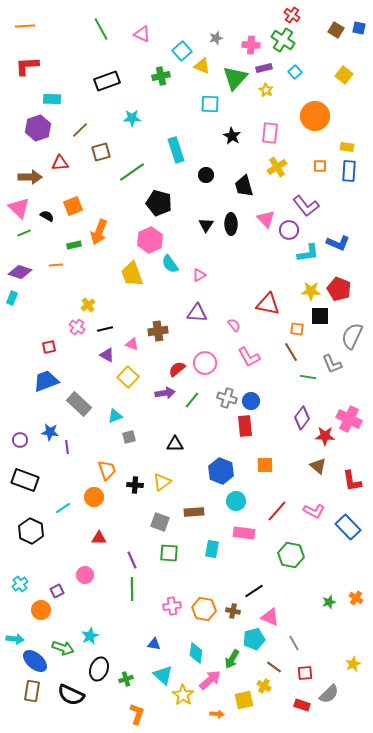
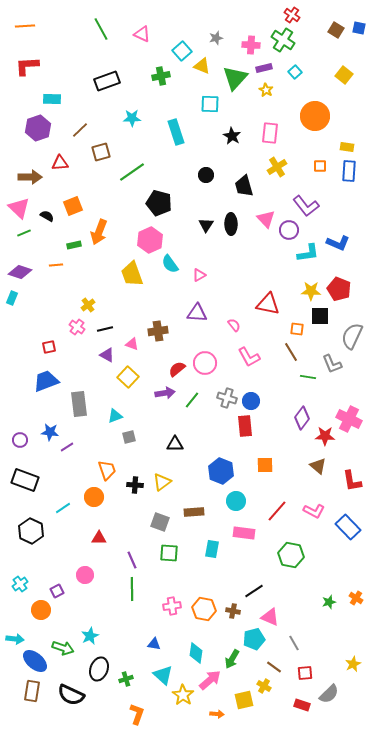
cyan rectangle at (176, 150): moved 18 px up
gray rectangle at (79, 404): rotated 40 degrees clockwise
purple line at (67, 447): rotated 64 degrees clockwise
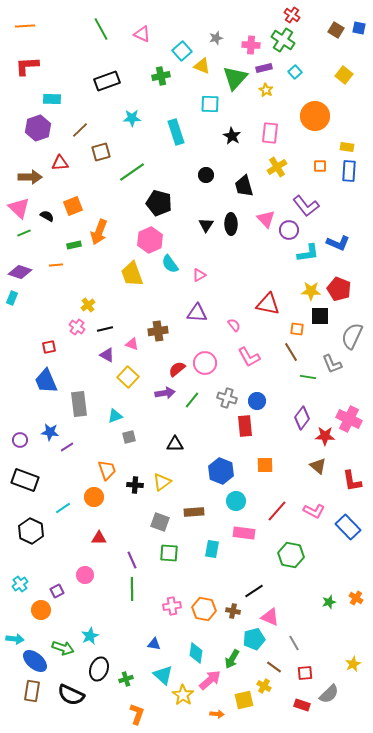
blue trapezoid at (46, 381): rotated 92 degrees counterclockwise
blue circle at (251, 401): moved 6 px right
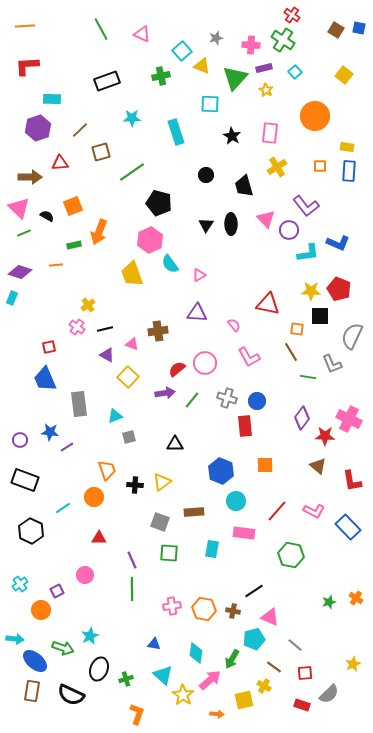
blue trapezoid at (46, 381): moved 1 px left, 2 px up
gray line at (294, 643): moved 1 px right, 2 px down; rotated 21 degrees counterclockwise
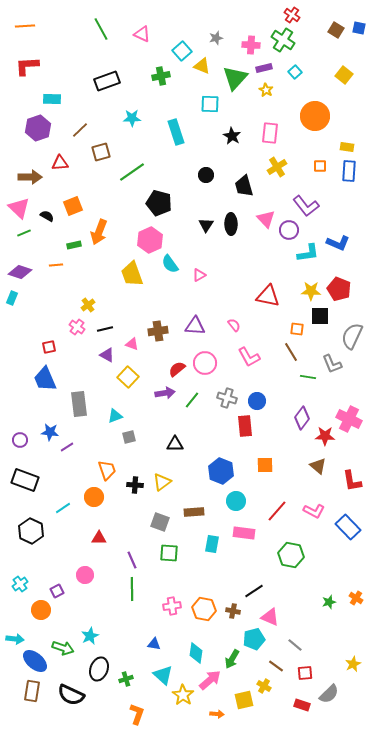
red triangle at (268, 304): moved 8 px up
purple triangle at (197, 313): moved 2 px left, 13 px down
cyan rectangle at (212, 549): moved 5 px up
brown line at (274, 667): moved 2 px right, 1 px up
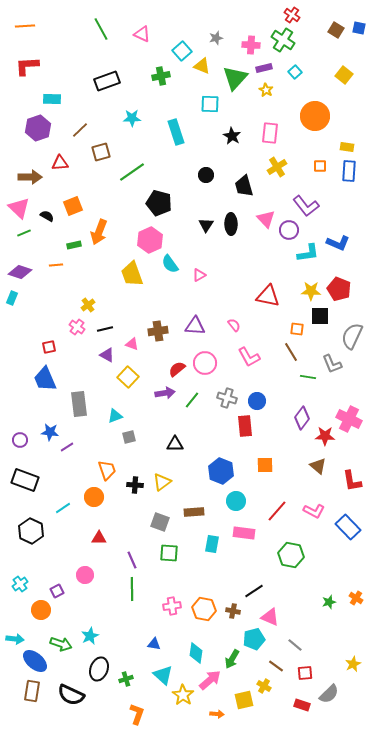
green arrow at (63, 648): moved 2 px left, 4 px up
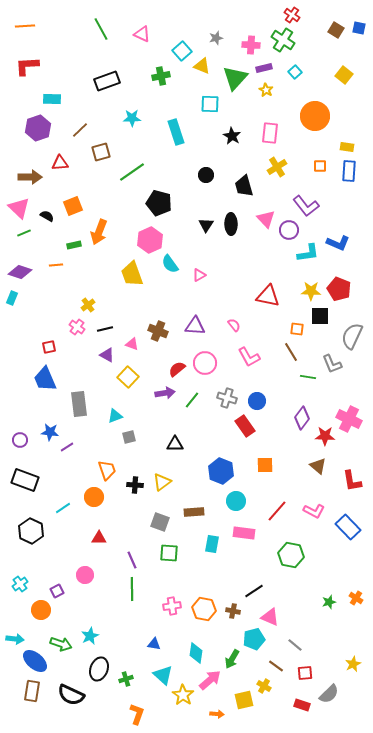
brown cross at (158, 331): rotated 30 degrees clockwise
red rectangle at (245, 426): rotated 30 degrees counterclockwise
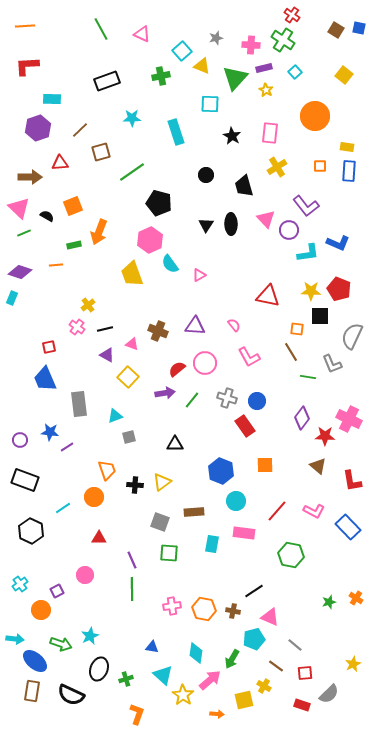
blue triangle at (154, 644): moved 2 px left, 3 px down
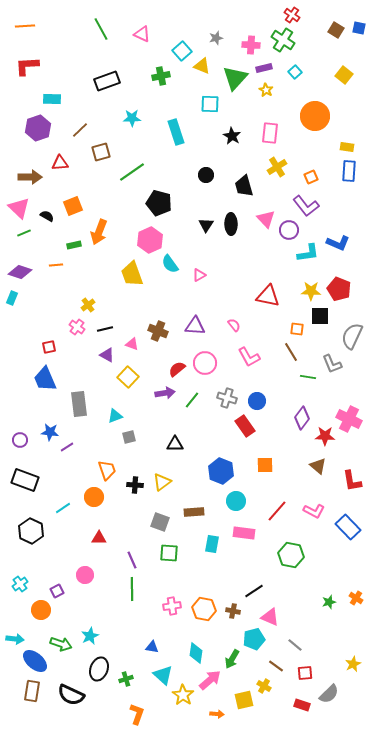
orange square at (320, 166): moved 9 px left, 11 px down; rotated 24 degrees counterclockwise
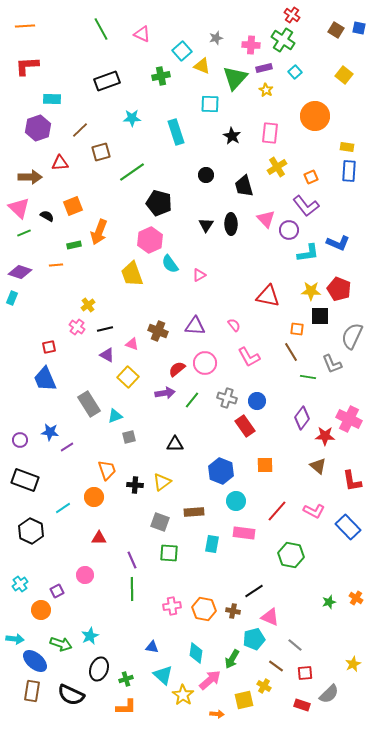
gray rectangle at (79, 404): moved 10 px right; rotated 25 degrees counterclockwise
orange L-shape at (137, 714): moved 11 px left, 7 px up; rotated 70 degrees clockwise
